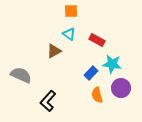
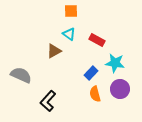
cyan star: moved 3 px right, 1 px up
purple circle: moved 1 px left, 1 px down
orange semicircle: moved 2 px left, 1 px up
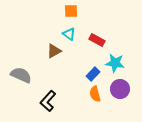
blue rectangle: moved 2 px right, 1 px down
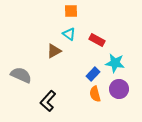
purple circle: moved 1 px left
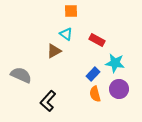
cyan triangle: moved 3 px left
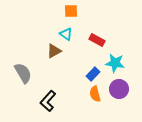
gray semicircle: moved 2 px right, 2 px up; rotated 35 degrees clockwise
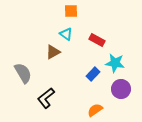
brown triangle: moved 1 px left, 1 px down
purple circle: moved 2 px right
orange semicircle: moved 16 px down; rotated 70 degrees clockwise
black L-shape: moved 2 px left, 3 px up; rotated 10 degrees clockwise
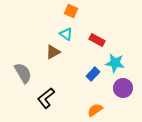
orange square: rotated 24 degrees clockwise
purple circle: moved 2 px right, 1 px up
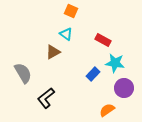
red rectangle: moved 6 px right
purple circle: moved 1 px right
orange semicircle: moved 12 px right
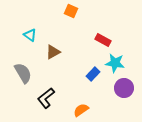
cyan triangle: moved 36 px left, 1 px down
orange semicircle: moved 26 px left
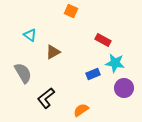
blue rectangle: rotated 24 degrees clockwise
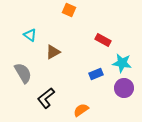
orange square: moved 2 px left, 1 px up
cyan star: moved 7 px right
blue rectangle: moved 3 px right
